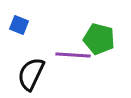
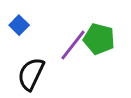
blue square: rotated 24 degrees clockwise
purple line: moved 10 px up; rotated 56 degrees counterclockwise
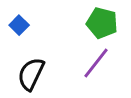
green pentagon: moved 3 px right, 16 px up
purple line: moved 23 px right, 18 px down
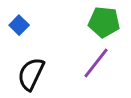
green pentagon: moved 2 px right, 1 px up; rotated 8 degrees counterclockwise
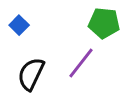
green pentagon: moved 1 px down
purple line: moved 15 px left
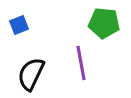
blue square: rotated 24 degrees clockwise
purple line: rotated 48 degrees counterclockwise
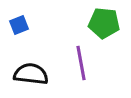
black semicircle: rotated 72 degrees clockwise
